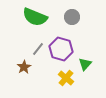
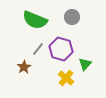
green semicircle: moved 3 px down
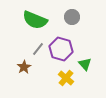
green triangle: rotated 24 degrees counterclockwise
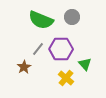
green semicircle: moved 6 px right
purple hexagon: rotated 15 degrees counterclockwise
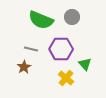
gray line: moved 7 px left; rotated 64 degrees clockwise
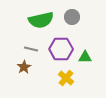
green semicircle: rotated 35 degrees counterclockwise
green triangle: moved 7 px up; rotated 48 degrees counterclockwise
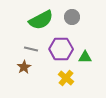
green semicircle: rotated 15 degrees counterclockwise
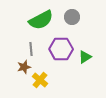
gray line: rotated 72 degrees clockwise
green triangle: rotated 32 degrees counterclockwise
brown star: rotated 16 degrees clockwise
yellow cross: moved 26 px left, 2 px down
